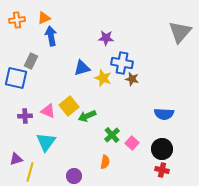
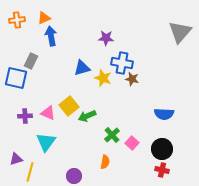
pink triangle: moved 2 px down
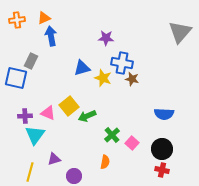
cyan triangle: moved 11 px left, 7 px up
purple triangle: moved 38 px right
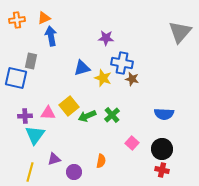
gray rectangle: rotated 14 degrees counterclockwise
pink triangle: rotated 21 degrees counterclockwise
green cross: moved 20 px up
orange semicircle: moved 4 px left, 1 px up
purple circle: moved 4 px up
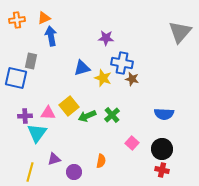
cyan triangle: moved 2 px right, 2 px up
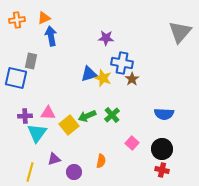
blue triangle: moved 7 px right, 6 px down
brown star: rotated 24 degrees clockwise
yellow square: moved 19 px down
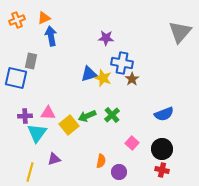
orange cross: rotated 14 degrees counterclockwise
blue semicircle: rotated 24 degrees counterclockwise
purple circle: moved 45 px right
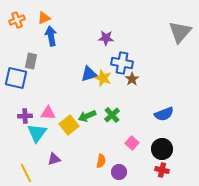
yellow line: moved 4 px left, 1 px down; rotated 42 degrees counterclockwise
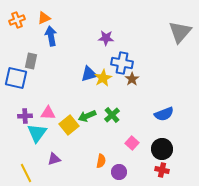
yellow star: rotated 24 degrees clockwise
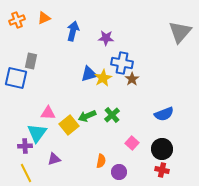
blue arrow: moved 22 px right, 5 px up; rotated 24 degrees clockwise
purple cross: moved 30 px down
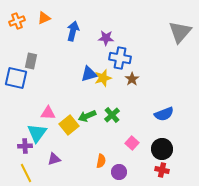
orange cross: moved 1 px down
blue cross: moved 2 px left, 5 px up
yellow star: rotated 12 degrees clockwise
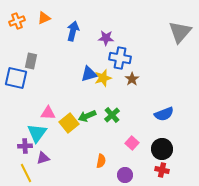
yellow square: moved 2 px up
purple triangle: moved 11 px left, 1 px up
purple circle: moved 6 px right, 3 px down
